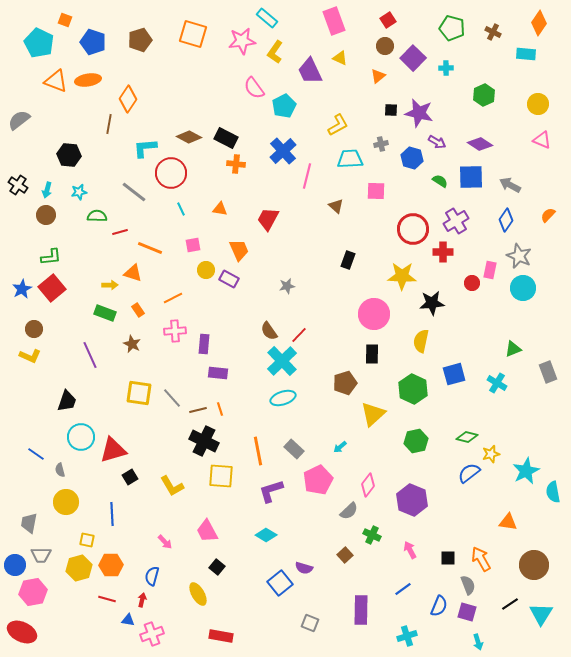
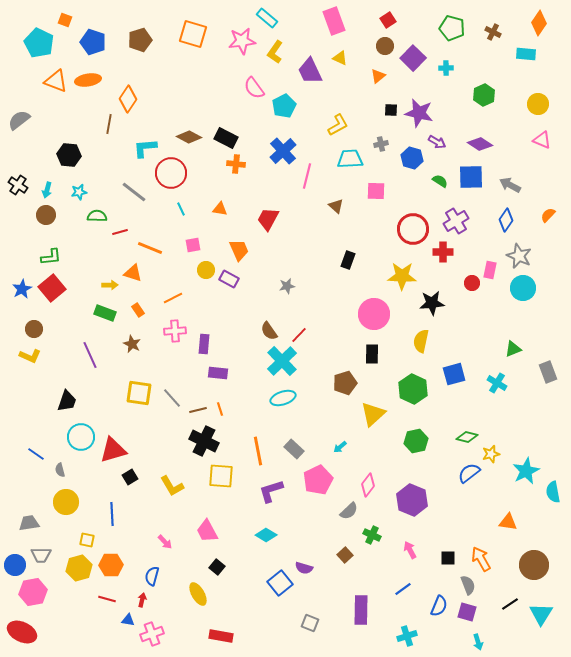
gray trapezoid at (29, 523): rotated 70 degrees clockwise
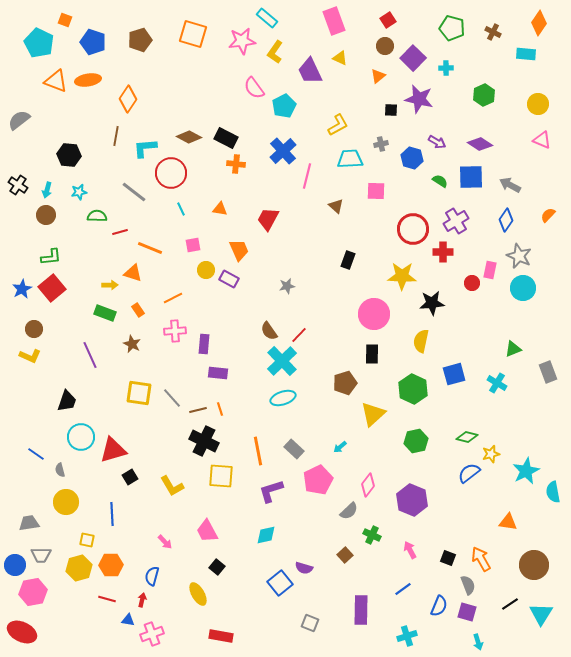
purple star at (419, 113): moved 14 px up
brown line at (109, 124): moved 7 px right, 12 px down
cyan diamond at (266, 535): rotated 45 degrees counterclockwise
black square at (448, 558): rotated 21 degrees clockwise
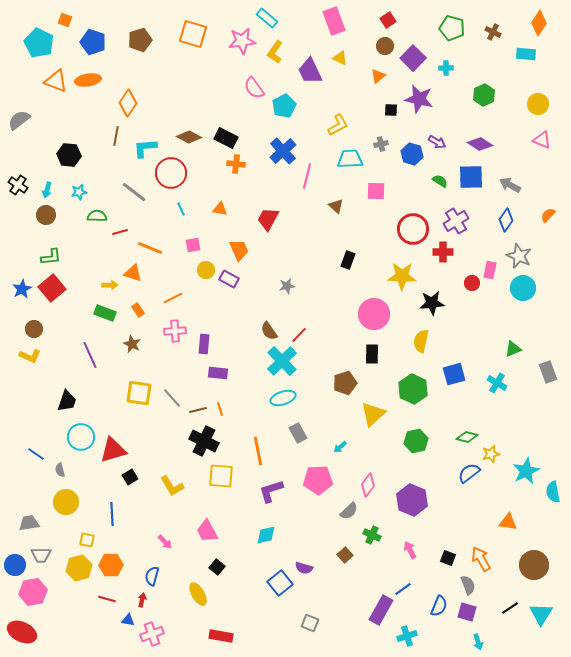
orange diamond at (128, 99): moved 4 px down
blue hexagon at (412, 158): moved 4 px up
gray rectangle at (294, 449): moved 4 px right, 16 px up; rotated 18 degrees clockwise
pink pentagon at (318, 480): rotated 24 degrees clockwise
black line at (510, 604): moved 4 px down
purple rectangle at (361, 610): moved 20 px right; rotated 28 degrees clockwise
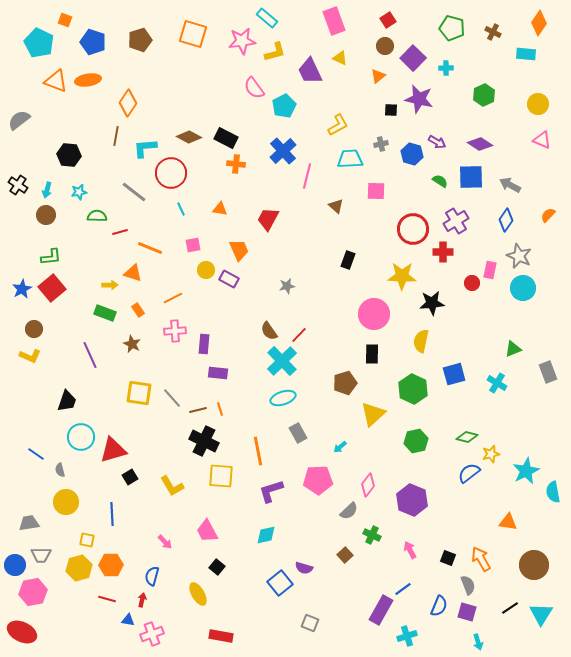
yellow L-shape at (275, 52): rotated 140 degrees counterclockwise
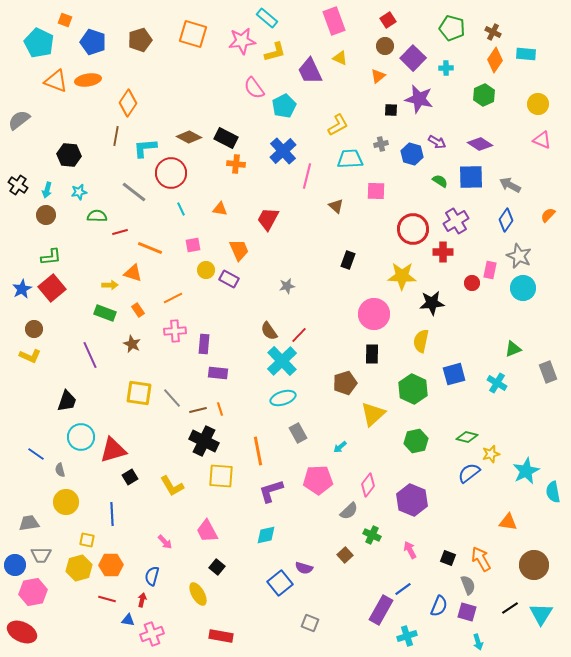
orange diamond at (539, 23): moved 44 px left, 37 px down
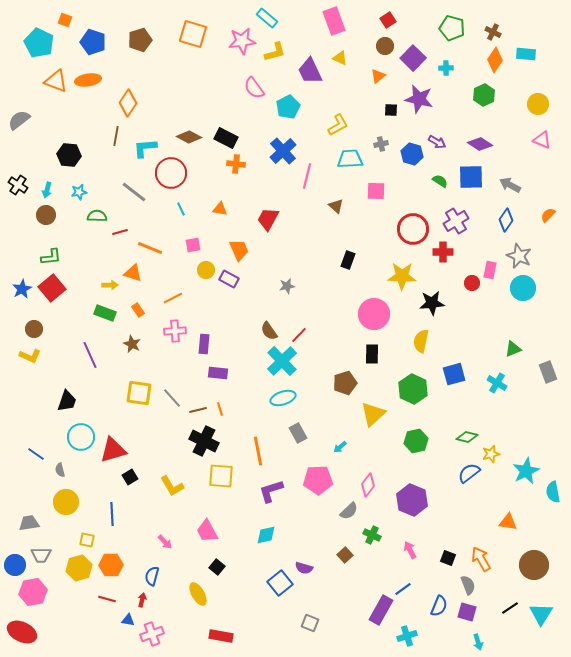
cyan pentagon at (284, 106): moved 4 px right, 1 px down
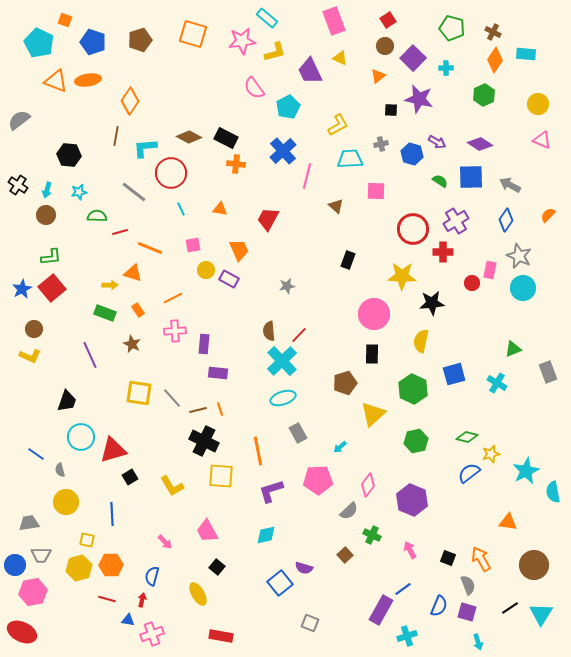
orange diamond at (128, 103): moved 2 px right, 2 px up
brown semicircle at (269, 331): rotated 30 degrees clockwise
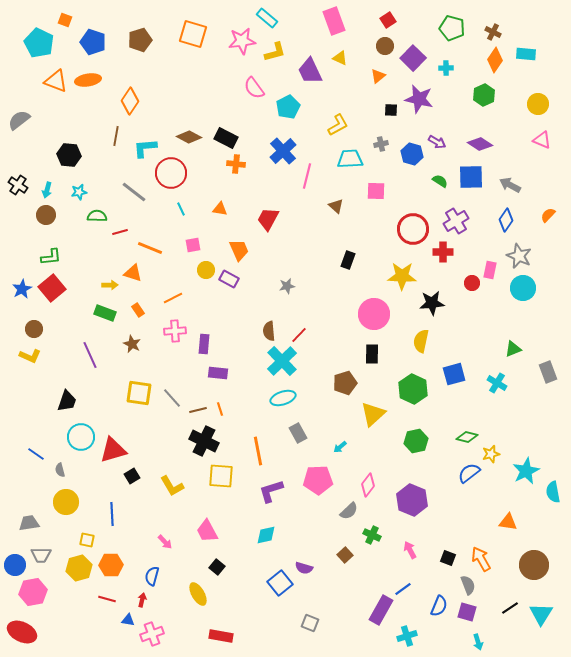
black square at (130, 477): moved 2 px right, 1 px up
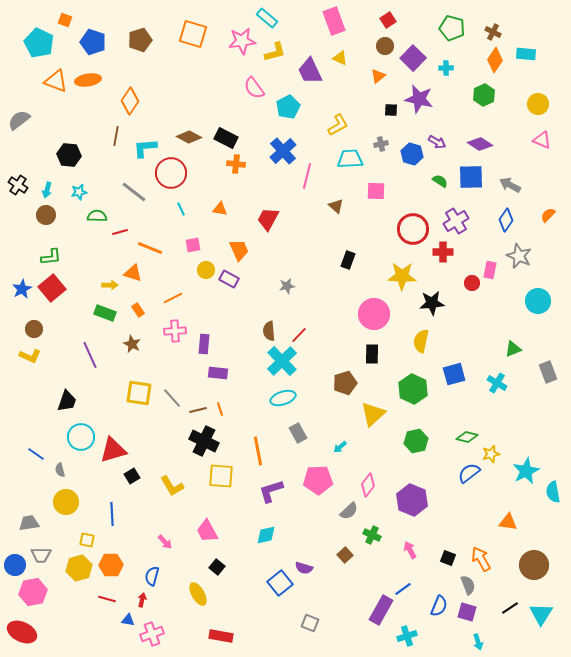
cyan circle at (523, 288): moved 15 px right, 13 px down
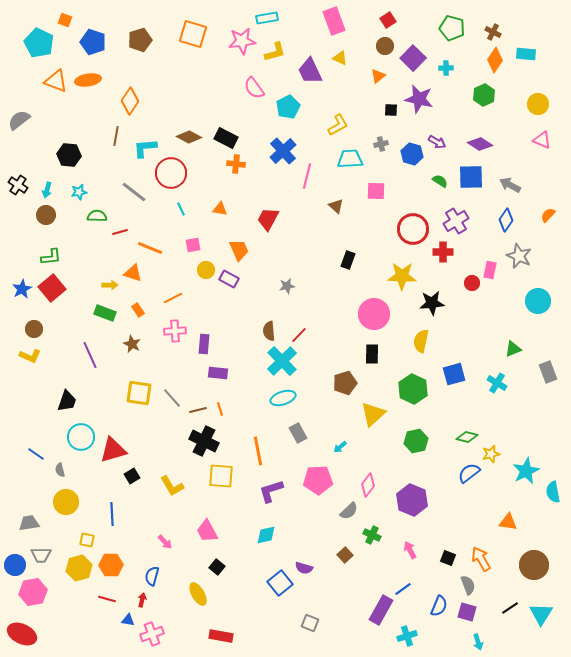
cyan rectangle at (267, 18): rotated 50 degrees counterclockwise
red ellipse at (22, 632): moved 2 px down
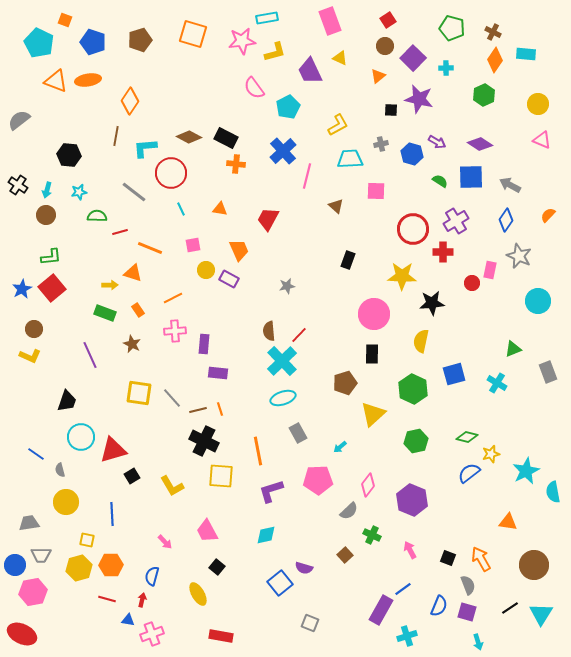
pink rectangle at (334, 21): moved 4 px left
